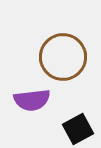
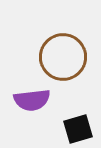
black square: rotated 12 degrees clockwise
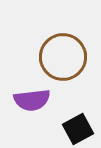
black square: rotated 12 degrees counterclockwise
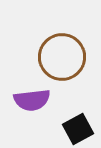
brown circle: moved 1 px left
